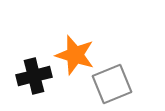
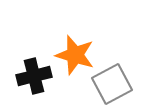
gray square: rotated 6 degrees counterclockwise
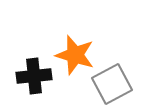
black cross: rotated 8 degrees clockwise
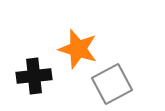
orange star: moved 3 px right, 6 px up
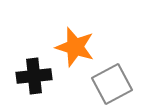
orange star: moved 3 px left, 2 px up
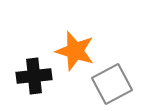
orange star: moved 4 px down
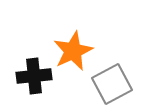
orange star: moved 2 px left; rotated 30 degrees clockwise
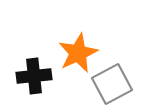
orange star: moved 5 px right, 2 px down
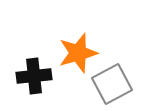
orange star: rotated 9 degrees clockwise
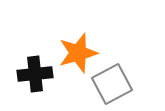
black cross: moved 1 px right, 2 px up
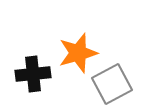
black cross: moved 2 px left
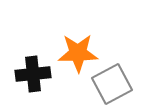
orange star: rotated 15 degrees clockwise
